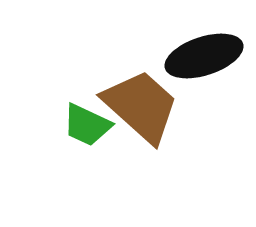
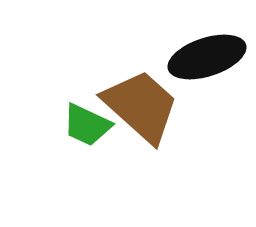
black ellipse: moved 3 px right, 1 px down
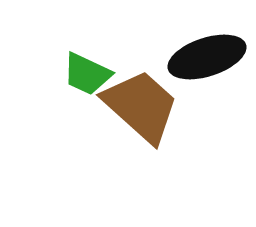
green trapezoid: moved 51 px up
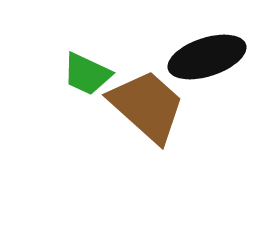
brown trapezoid: moved 6 px right
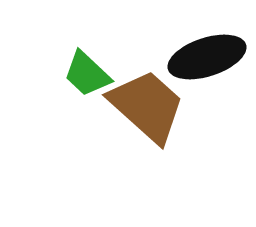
green trapezoid: rotated 18 degrees clockwise
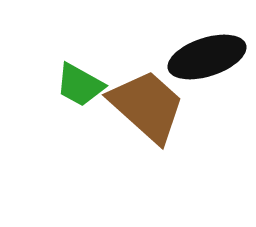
green trapezoid: moved 7 px left, 11 px down; rotated 14 degrees counterclockwise
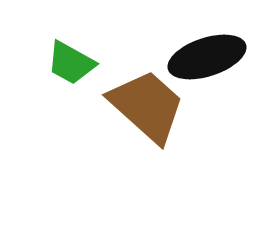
green trapezoid: moved 9 px left, 22 px up
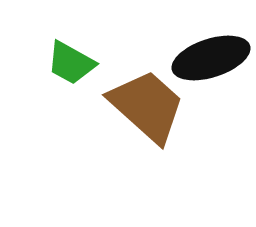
black ellipse: moved 4 px right, 1 px down
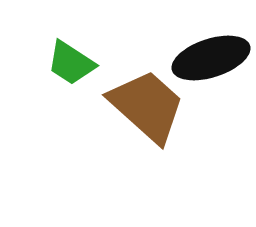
green trapezoid: rotated 4 degrees clockwise
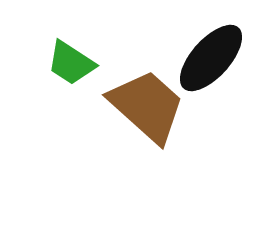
black ellipse: rotated 30 degrees counterclockwise
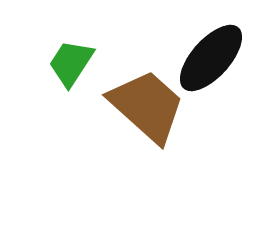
green trapezoid: rotated 90 degrees clockwise
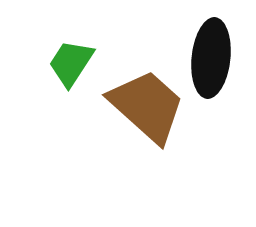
black ellipse: rotated 36 degrees counterclockwise
